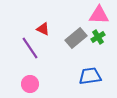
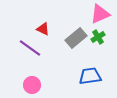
pink triangle: moved 1 px right, 1 px up; rotated 25 degrees counterclockwise
purple line: rotated 20 degrees counterclockwise
pink circle: moved 2 px right, 1 px down
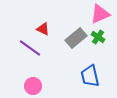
green cross: rotated 24 degrees counterclockwise
blue trapezoid: rotated 95 degrees counterclockwise
pink circle: moved 1 px right, 1 px down
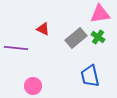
pink triangle: rotated 15 degrees clockwise
purple line: moved 14 px left; rotated 30 degrees counterclockwise
